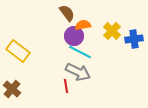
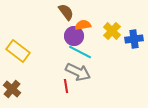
brown semicircle: moved 1 px left, 1 px up
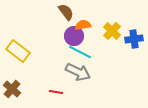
red line: moved 10 px left, 6 px down; rotated 72 degrees counterclockwise
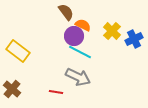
orange semicircle: rotated 35 degrees clockwise
blue cross: rotated 18 degrees counterclockwise
gray arrow: moved 5 px down
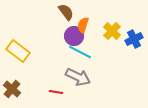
orange semicircle: rotated 98 degrees counterclockwise
